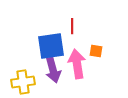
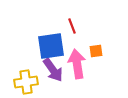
red line: rotated 21 degrees counterclockwise
orange square: rotated 16 degrees counterclockwise
purple arrow: rotated 20 degrees counterclockwise
yellow cross: moved 3 px right
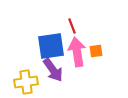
pink arrow: moved 12 px up
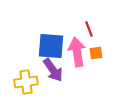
red line: moved 17 px right, 3 px down
blue square: rotated 12 degrees clockwise
orange square: moved 2 px down
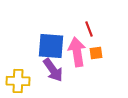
yellow cross: moved 8 px left, 1 px up; rotated 10 degrees clockwise
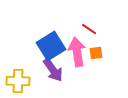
red line: rotated 35 degrees counterclockwise
blue square: rotated 36 degrees counterclockwise
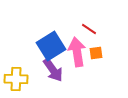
yellow cross: moved 2 px left, 2 px up
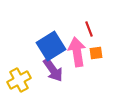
red line: rotated 35 degrees clockwise
yellow cross: moved 3 px right, 1 px down; rotated 30 degrees counterclockwise
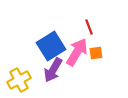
red line: moved 2 px up
pink arrow: rotated 40 degrees clockwise
purple arrow: rotated 65 degrees clockwise
